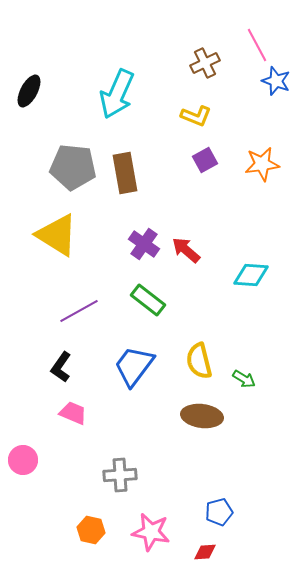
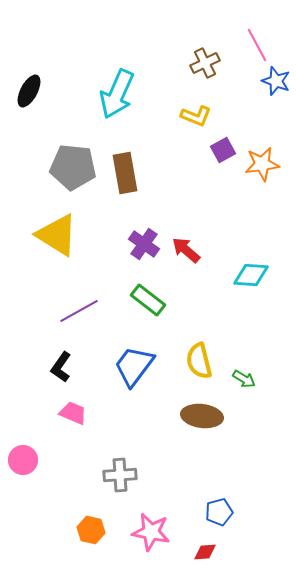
purple square: moved 18 px right, 10 px up
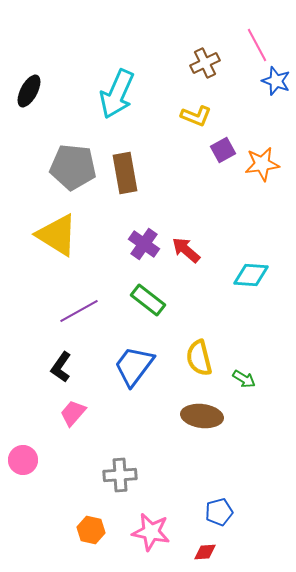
yellow semicircle: moved 3 px up
pink trapezoid: rotated 72 degrees counterclockwise
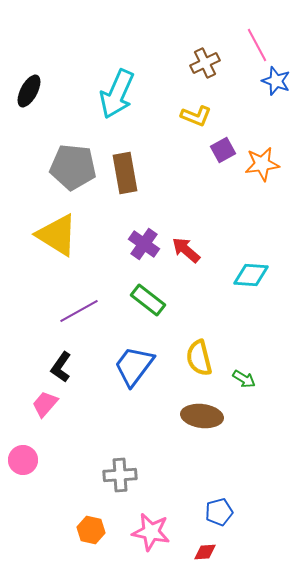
pink trapezoid: moved 28 px left, 9 px up
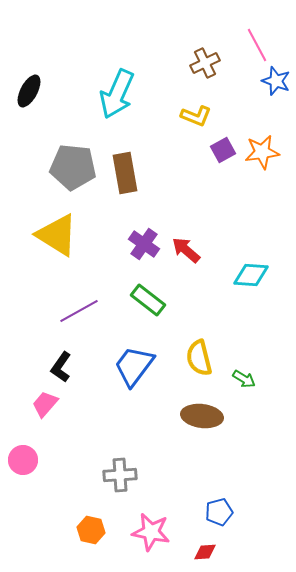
orange star: moved 12 px up
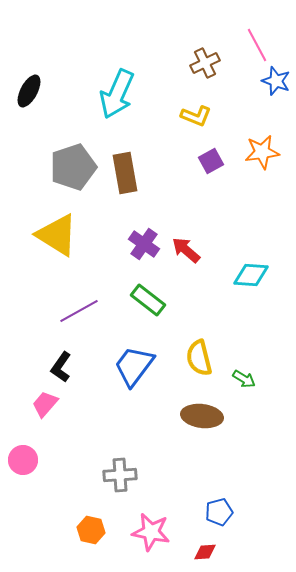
purple square: moved 12 px left, 11 px down
gray pentagon: rotated 24 degrees counterclockwise
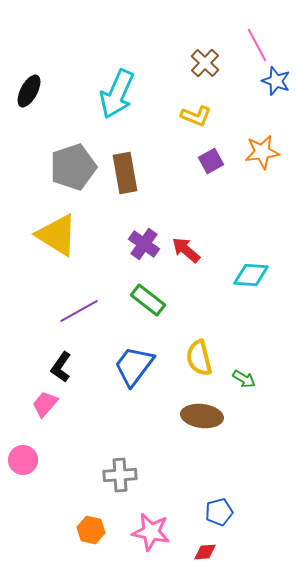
brown cross: rotated 20 degrees counterclockwise
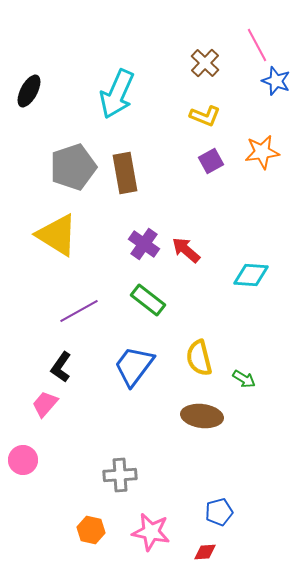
yellow L-shape: moved 9 px right
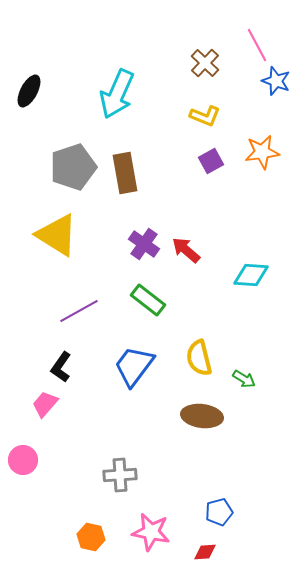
orange hexagon: moved 7 px down
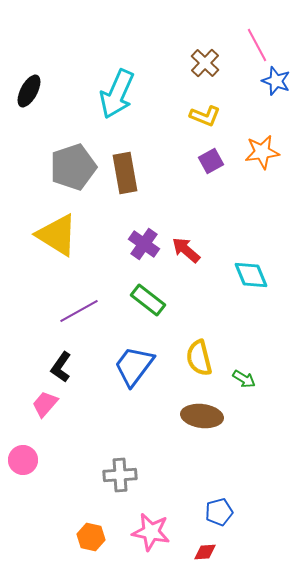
cyan diamond: rotated 63 degrees clockwise
